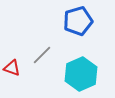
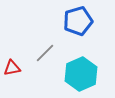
gray line: moved 3 px right, 2 px up
red triangle: rotated 30 degrees counterclockwise
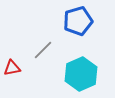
gray line: moved 2 px left, 3 px up
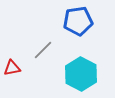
blue pentagon: rotated 8 degrees clockwise
cyan hexagon: rotated 8 degrees counterclockwise
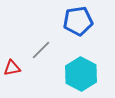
gray line: moved 2 px left
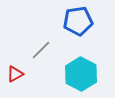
red triangle: moved 3 px right, 6 px down; rotated 18 degrees counterclockwise
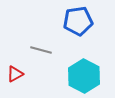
gray line: rotated 60 degrees clockwise
cyan hexagon: moved 3 px right, 2 px down
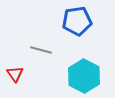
blue pentagon: moved 1 px left
red triangle: rotated 36 degrees counterclockwise
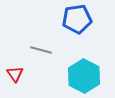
blue pentagon: moved 2 px up
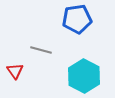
red triangle: moved 3 px up
